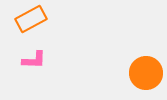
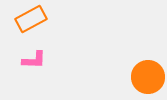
orange circle: moved 2 px right, 4 px down
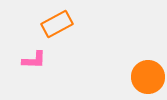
orange rectangle: moved 26 px right, 5 px down
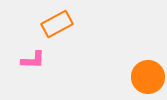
pink L-shape: moved 1 px left
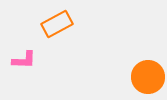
pink L-shape: moved 9 px left
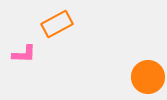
pink L-shape: moved 6 px up
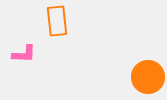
orange rectangle: moved 3 px up; rotated 68 degrees counterclockwise
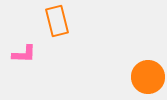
orange rectangle: rotated 8 degrees counterclockwise
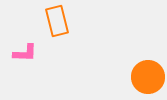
pink L-shape: moved 1 px right, 1 px up
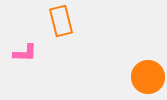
orange rectangle: moved 4 px right
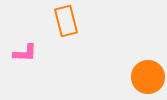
orange rectangle: moved 5 px right
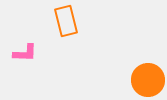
orange circle: moved 3 px down
